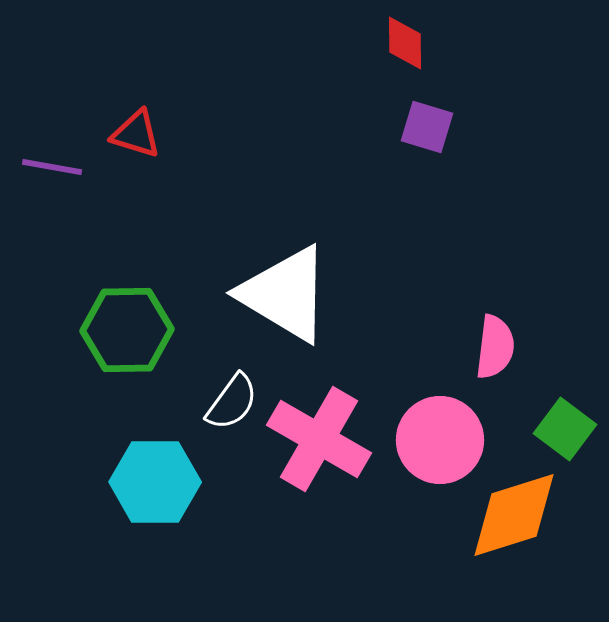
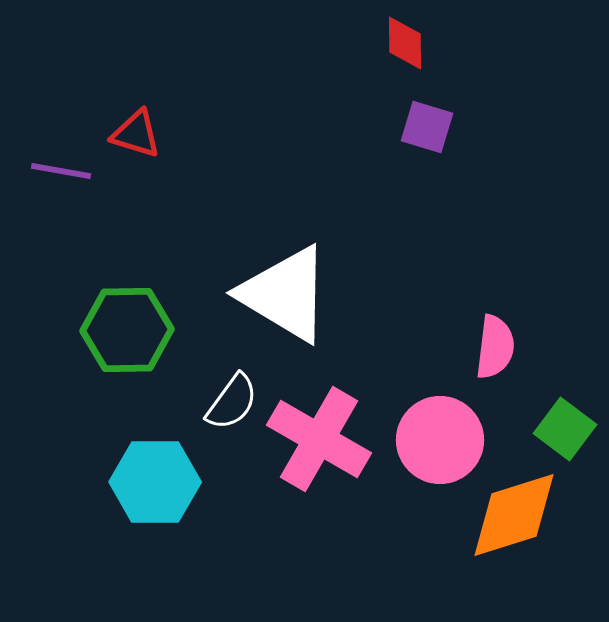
purple line: moved 9 px right, 4 px down
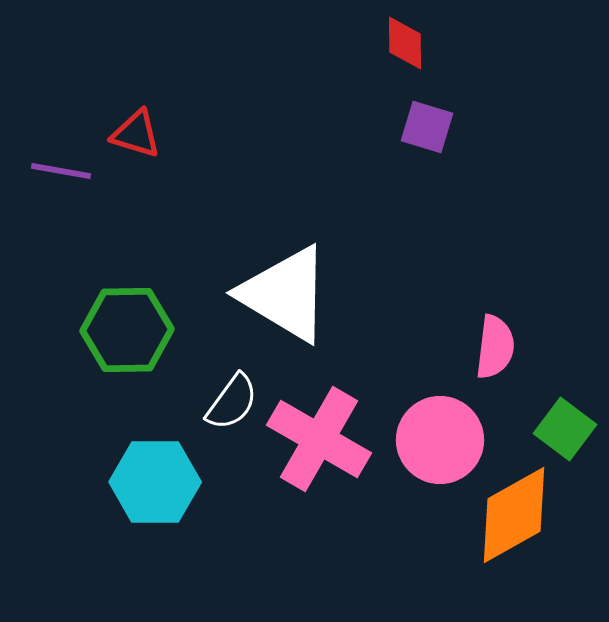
orange diamond: rotated 12 degrees counterclockwise
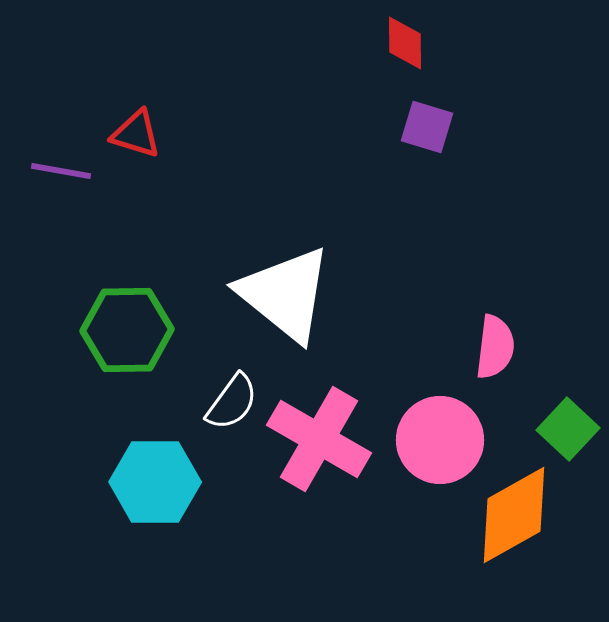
white triangle: rotated 8 degrees clockwise
green square: moved 3 px right; rotated 6 degrees clockwise
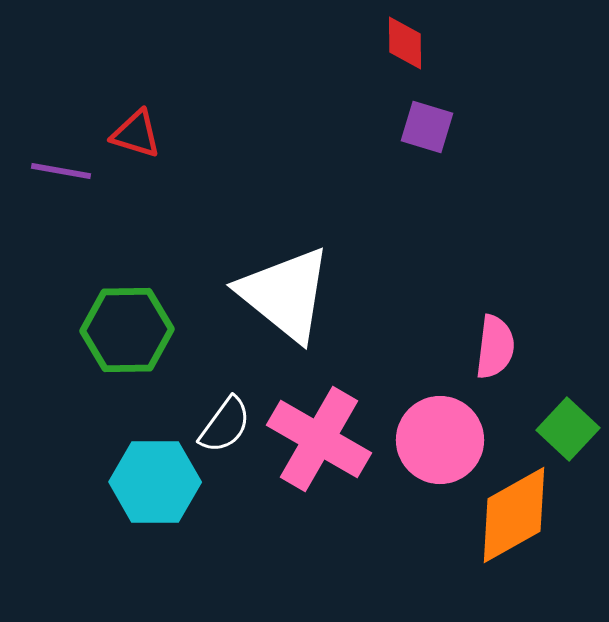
white semicircle: moved 7 px left, 23 px down
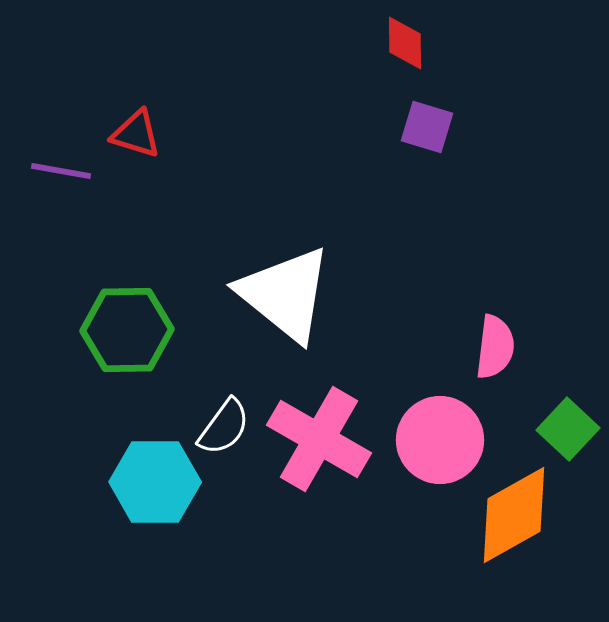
white semicircle: moved 1 px left, 2 px down
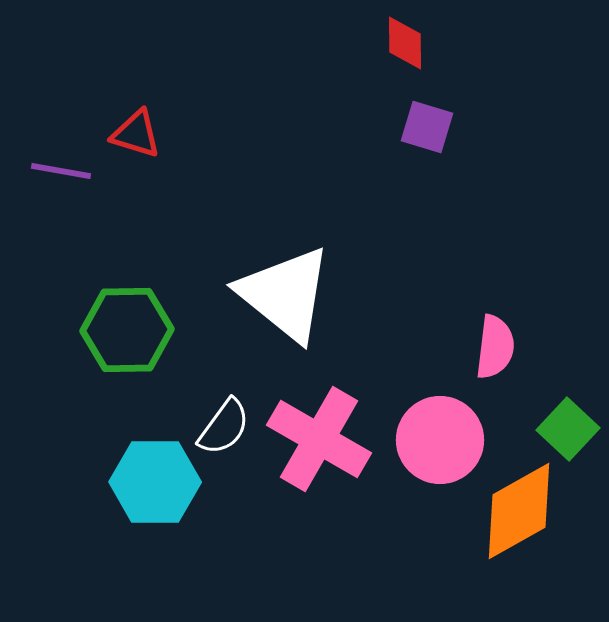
orange diamond: moved 5 px right, 4 px up
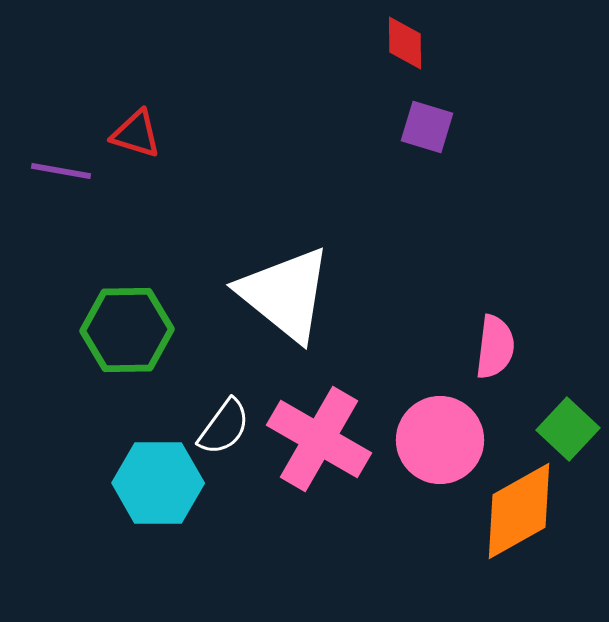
cyan hexagon: moved 3 px right, 1 px down
